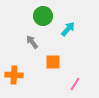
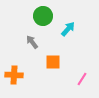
pink line: moved 7 px right, 5 px up
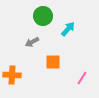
gray arrow: rotated 80 degrees counterclockwise
orange cross: moved 2 px left
pink line: moved 1 px up
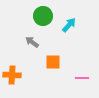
cyan arrow: moved 1 px right, 4 px up
gray arrow: rotated 64 degrees clockwise
pink line: rotated 56 degrees clockwise
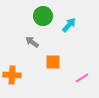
pink line: rotated 32 degrees counterclockwise
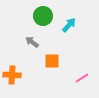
orange square: moved 1 px left, 1 px up
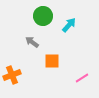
orange cross: rotated 24 degrees counterclockwise
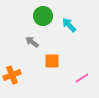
cyan arrow: rotated 84 degrees counterclockwise
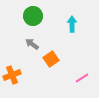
green circle: moved 10 px left
cyan arrow: moved 3 px right, 1 px up; rotated 42 degrees clockwise
gray arrow: moved 2 px down
orange square: moved 1 px left, 2 px up; rotated 35 degrees counterclockwise
